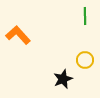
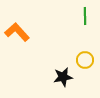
orange L-shape: moved 1 px left, 3 px up
black star: moved 2 px up; rotated 12 degrees clockwise
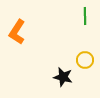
orange L-shape: rotated 105 degrees counterclockwise
black star: rotated 24 degrees clockwise
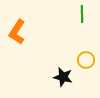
green line: moved 3 px left, 2 px up
yellow circle: moved 1 px right
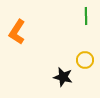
green line: moved 4 px right, 2 px down
yellow circle: moved 1 px left
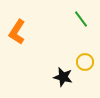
green line: moved 5 px left, 3 px down; rotated 36 degrees counterclockwise
yellow circle: moved 2 px down
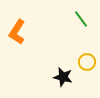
yellow circle: moved 2 px right
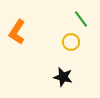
yellow circle: moved 16 px left, 20 px up
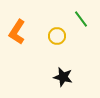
yellow circle: moved 14 px left, 6 px up
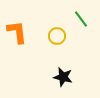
orange L-shape: rotated 140 degrees clockwise
